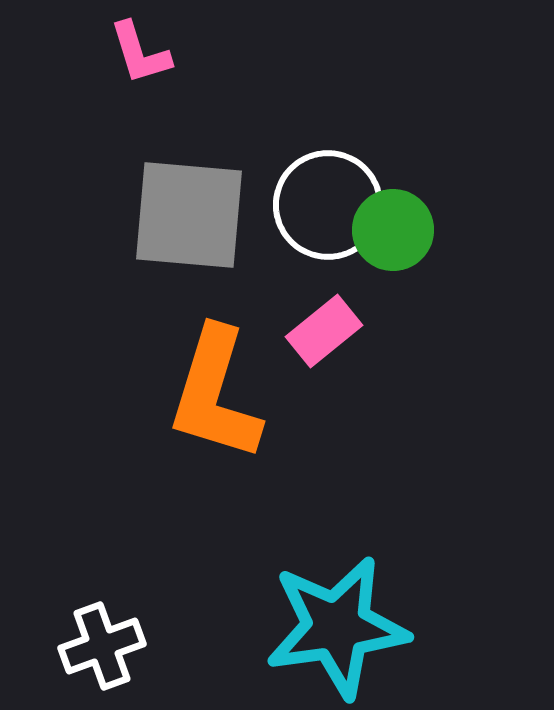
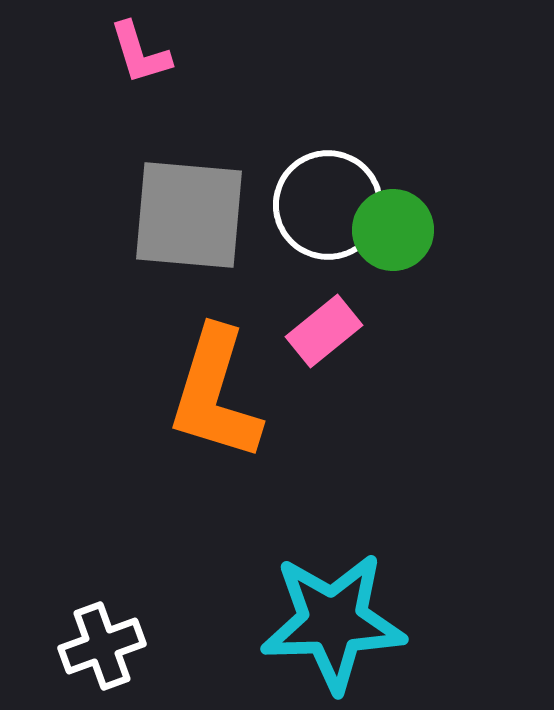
cyan star: moved 4 px left, 5 px up; rotated 6 degrees clockwise
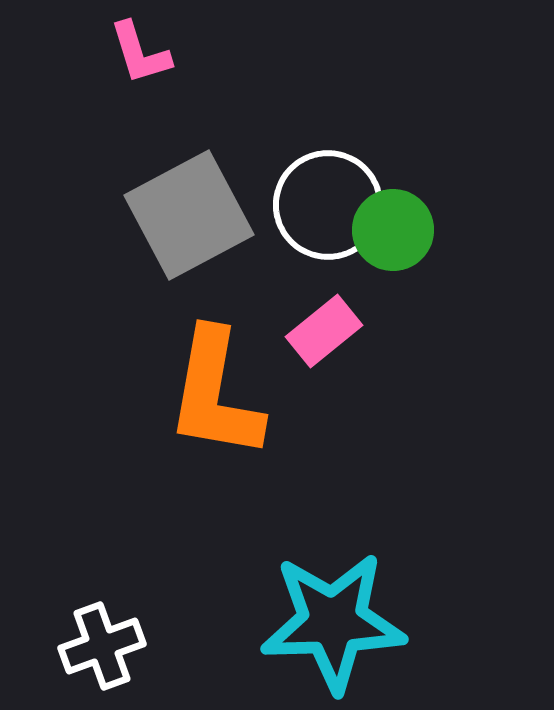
gray square: rotated 33 degrees counterclockwise
orange L-shape: rotated 7 degrees counterclockwise
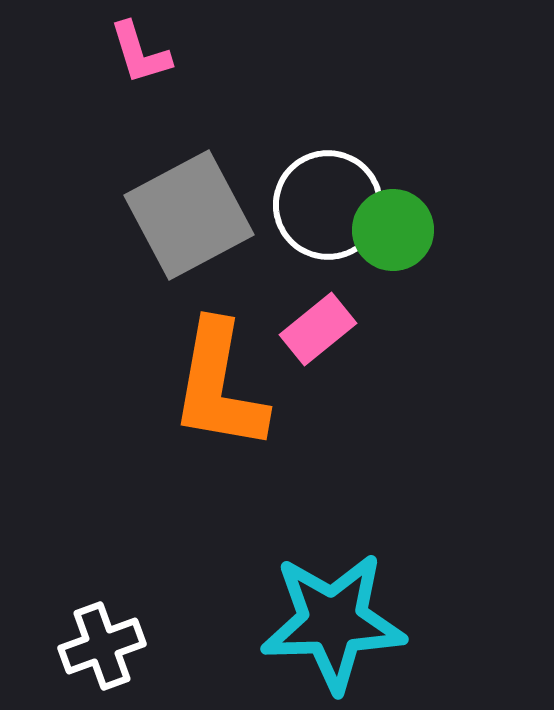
pink rectangle: moved 6 px left, 2 px up
orange L-shape: moved 4 px right, 8 px up
